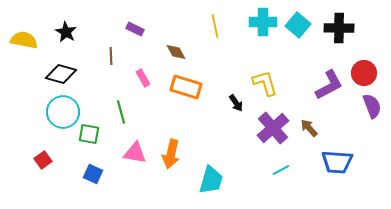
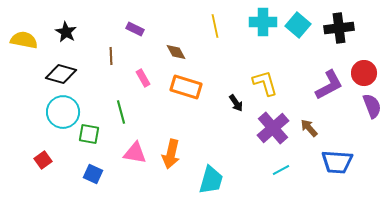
black cross: rotated 8 degrees counterclockwise
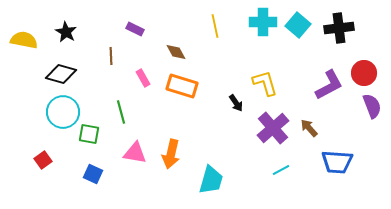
orange rectangle: moved 4 px left, 1 px up
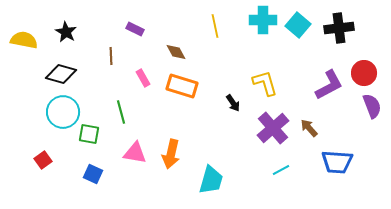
cyan cross: moved 2 px up
black arrow: moved 3 px left
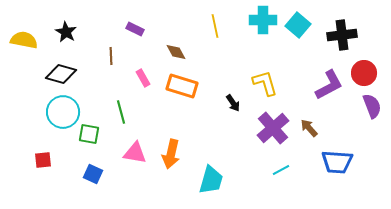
black cross: moved 3 px right, 7 px down
red square: rotated 30 degrees clockwise
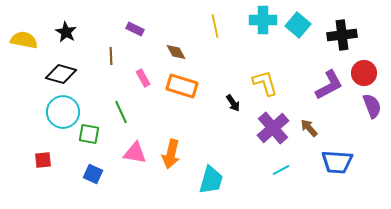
green line: rotated 10 degrees counterclockwise
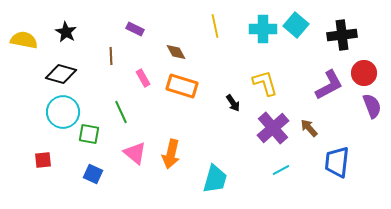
cyan cross: moved 9 px down
cyan square: moved 2 px left
pink triangle: rotated 30 degrees clockwise
blue trapezoid: rotated 92 degrees clockwise
cyan trapezoid: moved 4 px right, 1 px up
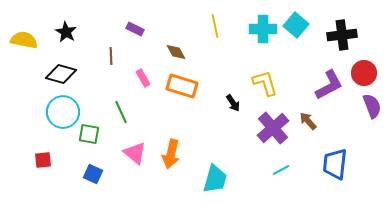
brown arrow: moved 1 px left, 7 px up
blue trapezoid: moved 2 px left, 2 px down
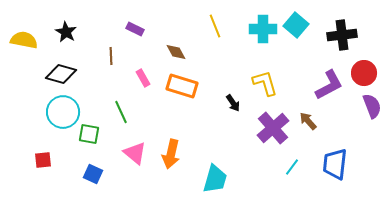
yellow line: rotated 10 degrees counterclockwise
cyan line: moved 11 px right, 3 px up; rotated 24 degrees counterclockwise
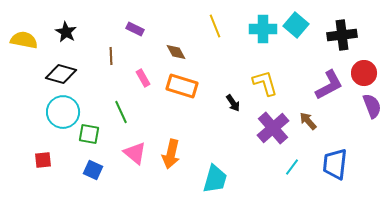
blue square: moved 4 px up
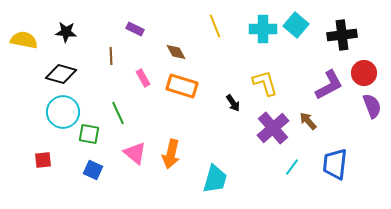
black star: rotated 25 degrees counterclockwise
green line: moved 3 px left, 1 px down
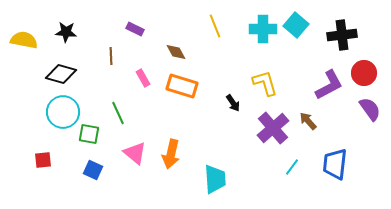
purple semicircle: moved 2 px left, 3 px down; rotated 15 degrees counterclockwise
cyan trapezoid: rotated 20 degrees counterclockwise
